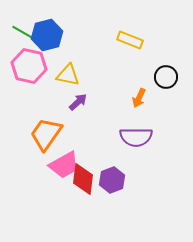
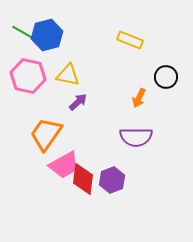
pink hexagon: moved 1 px left, 10 px down
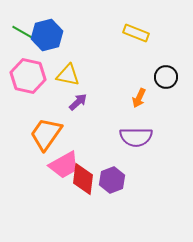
yellow rectangle: moved 6 px right, 7 px up
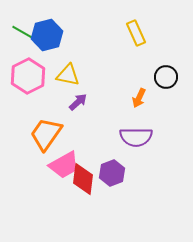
yellow rectangle: rotated 45 degrees clockwise
pink hexagon: rotated 20 degrees clockwise
purple hexagon: moved 7 px up
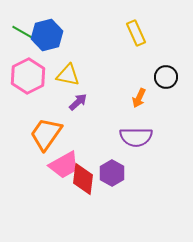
purple hexagon: rotated 10 degrees counterclockwise
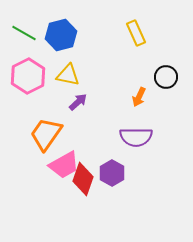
blue hexagon: moved 14 px right
orange arrow: moved 1 px up
red diamond: rotated 12 degrees clockwise
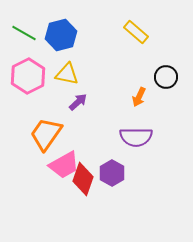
yellow rectangle: moved 1 px up; rotated 25 degrees counterclockwise
yellow triangle: moved 1 px left, 1 px up
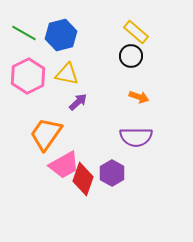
black circle: moved 35 px left, 21 px up
orange arrow: rotated 96 degrees counterclockwise
